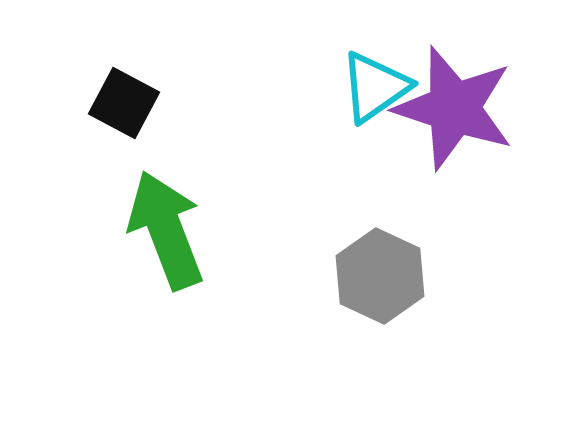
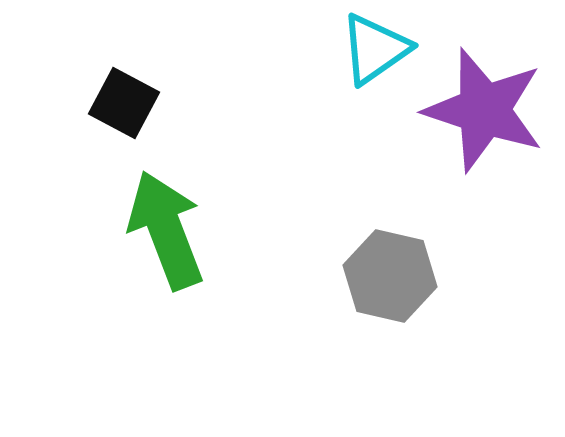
cyan triangle: moved 38 px up
purple star: moved 30 px right, 2 px down
gray hexagon: moved 10 px right; rotated 12 degrees counterclockwise
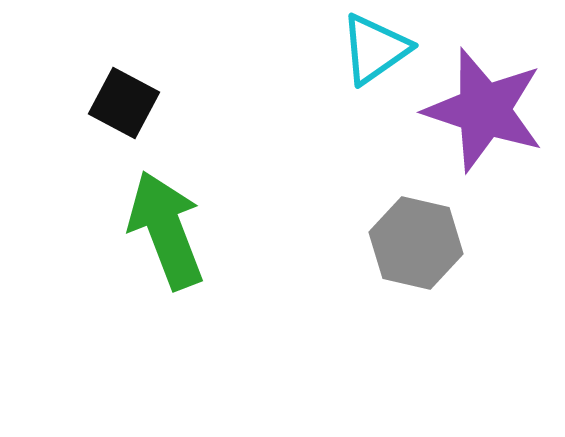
gray hexagon: moved 26 px right, 33 px up
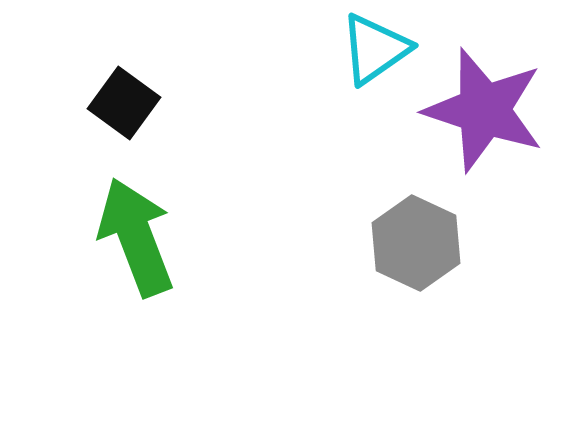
black square: rotated 8 degrees clockwise
green arrow: moved 30 px left, 7 px down
gray hexagon: rotated 12 degrees clockwise
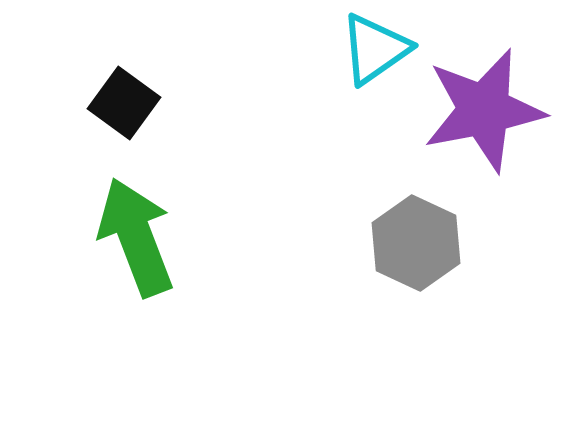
purple star: rotated 29 degrees counterclockwise
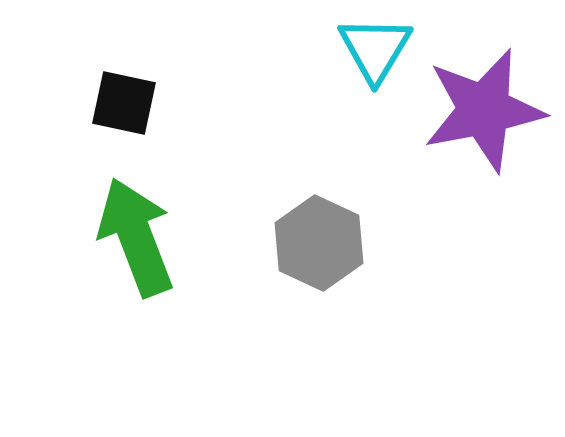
cyan triangle: rotated 24 degrees counterclockwise
black square: rotated 24 degrees counterclockwise
gray hexagon: moved 97 px left
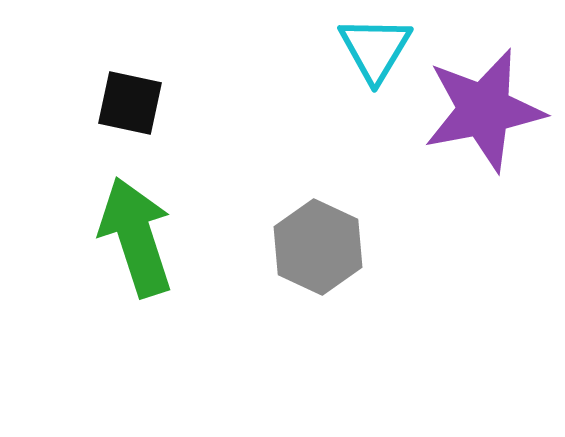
black square: moved 6 px right
green arrow: rotated 3 degrees clockwise
gray hexagon: moved 1 px left, 4 px down
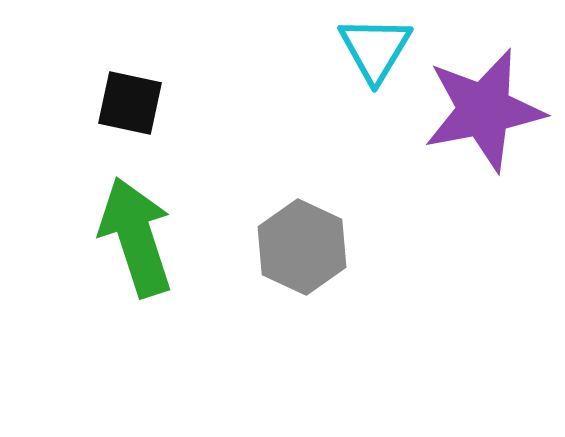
gray hexagon: moved 16 px left
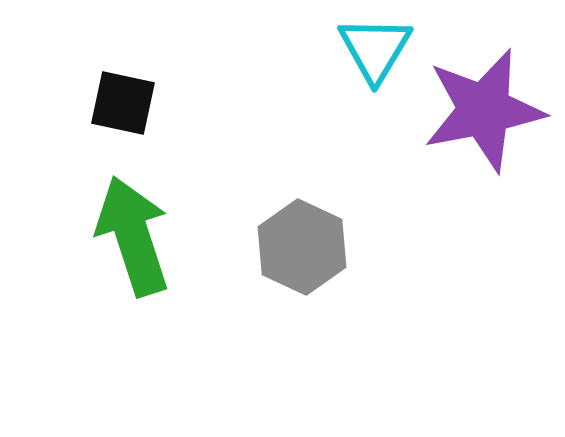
black square: moved 7 px left
green arrow: moved 3 px left, 1 px up
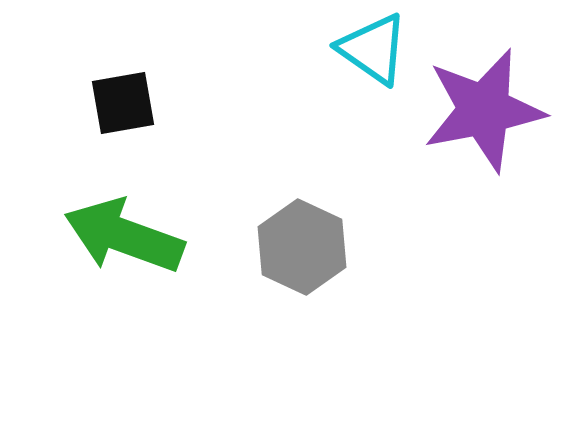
cyan triangle: moved 2 px left; rotated 26 degrees counterclockwise
black square: rotated 22 degrees counterclockwise
green arrow: moved 9 px left; rotated 52 degrees counterclockwise
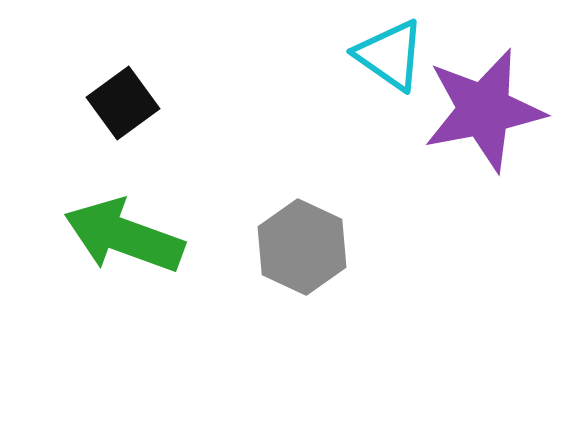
cyan triangle: moved 17 px right, 6 px down
black square: rotated 26 degrees counterclockwise
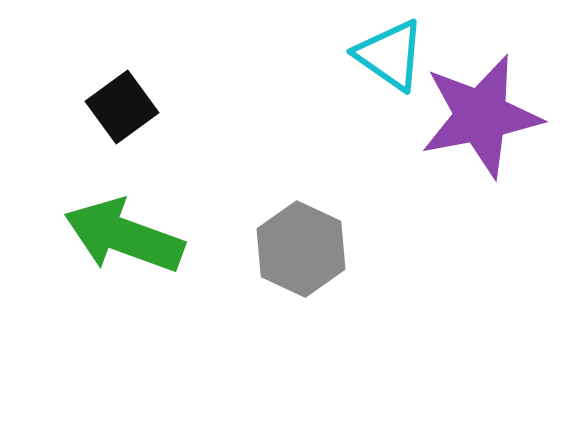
black square: moved 1 px left, 4 px down
purple star: moved 3 px left, 6 px down
gray hexagon: moved 1 px left, 2 px down
